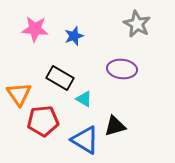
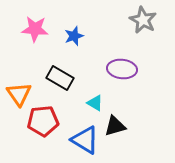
gray star: moved 6 px right, 4 px up
cyan triangle: moved 11 px right, 4 px down
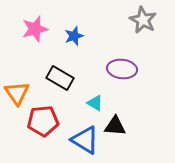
pink star: rotated 20 degrees counterclockwise
orange triangle: moved 2 px left, 1 px up
black triangle: rotated 20 degrees clockwise
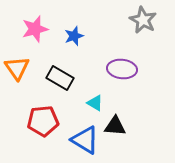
orange triangle: moved 25 px up
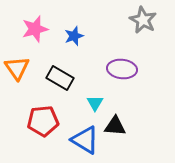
cyan triangle: rotated 30 degrees clockwise
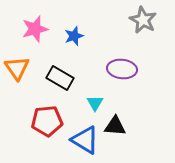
red pentagon: moved 4 px right
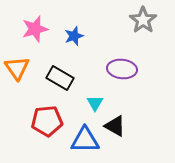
gray star: rotated 8 degrees clockwise
black triangle: rotated 25 degrees clockwise
blue triangle: rotated 32 degrees counterclockwise
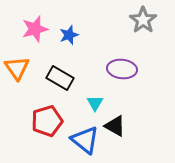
blue star: moved 5 px left, 1 px up
red pentagon: rotated 12 degrees counterclockwise
blue triangle: rotated 40 degrees clockwise
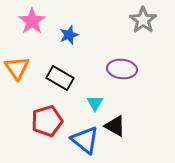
pink star: moved 3 px left, 8 px up; rotated 20 degrees counterclockwise
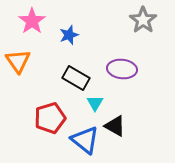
orange triangle: moved 1 px right, 7 px up
black rectangle: moved 16 px right
red pentagon: moved 3 px right, 3 px up
